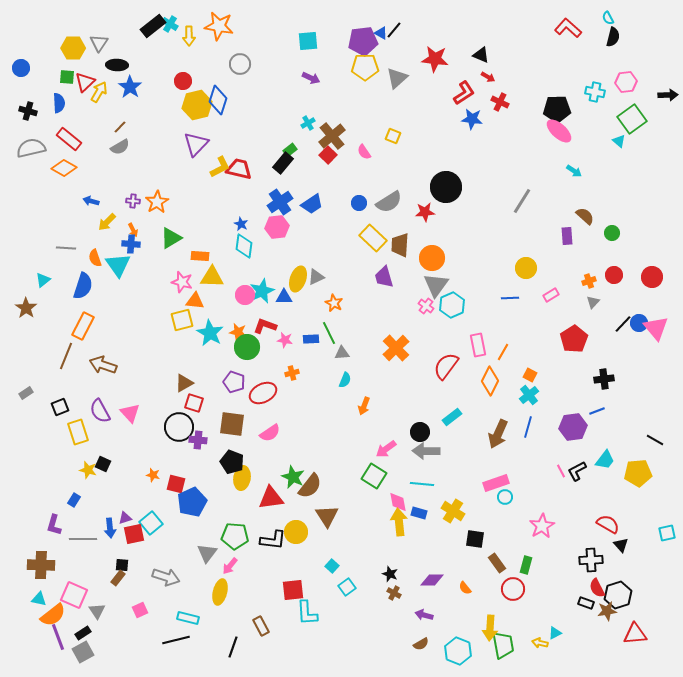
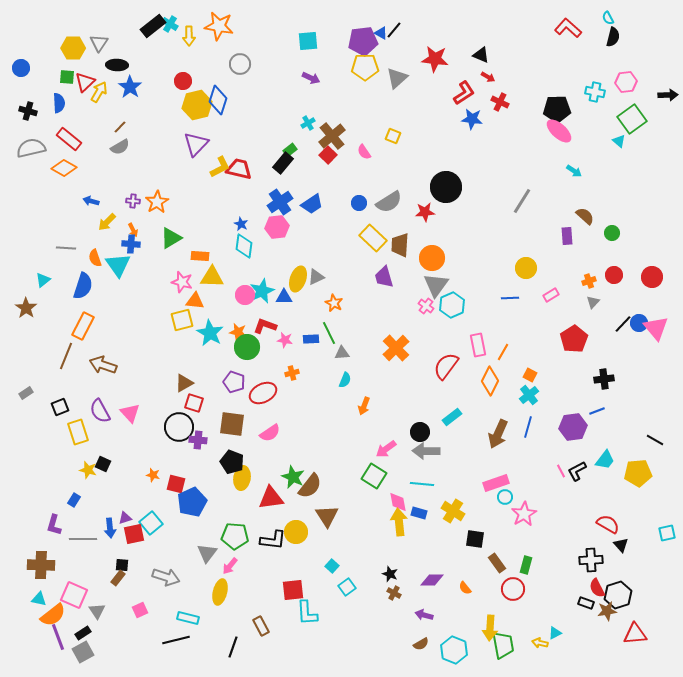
pink star at (542, 526): moved 18 px left, 12 px up
cyan hexagon at (458, 651): moved 4 px left, 1 px up
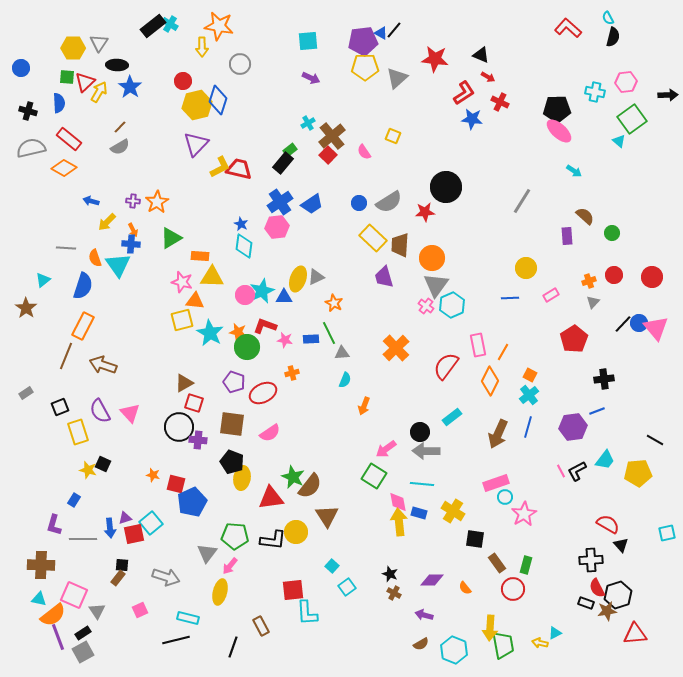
yellow arrow at (189, 36): moved 13 px right, 11 px down
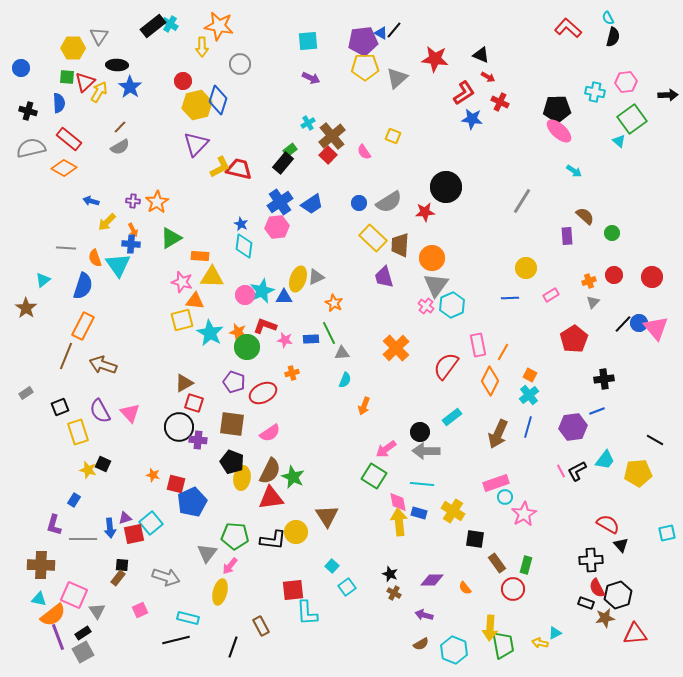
gray triangle at (99, 43): moved 7 px up
brown semicircle at (310, 486): moved 40 px left, 15 px up; rotated 12 degrees counterclockwise
brown star at (607, 611): moved 2 px left, 7 px down
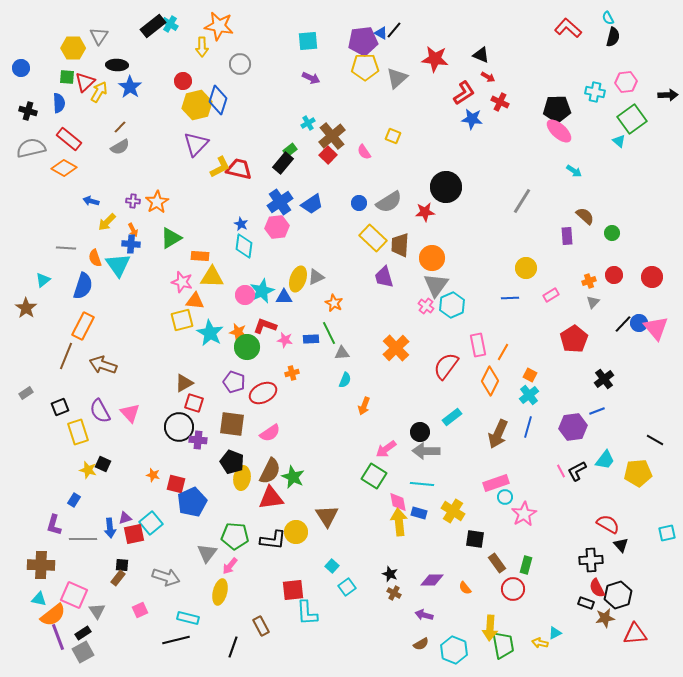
black cross at (604, 379): rotated 30 degrees counterclockwise
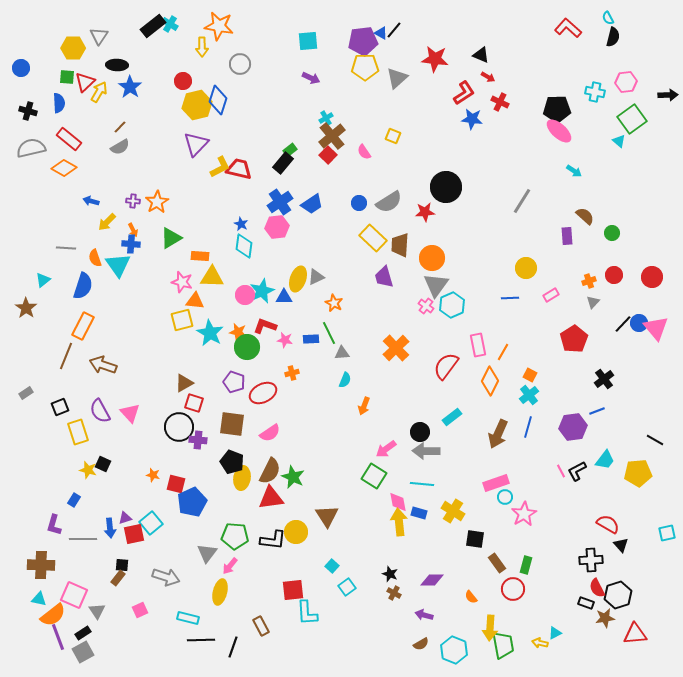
cyan cross at (308, 123): moved 18 px right, 5 px up
orange semicircle at (465, 588): moved 6 px right, 9 px down
black line at (176, 640): moved 25 px right; rotated 12 degrees clockwise
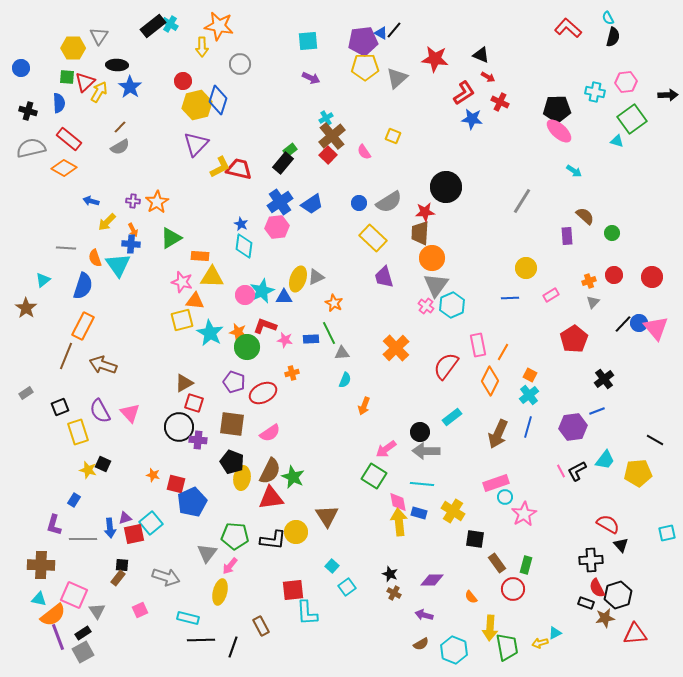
cyan triangle at (619, 141): moved 2 px left; rotated 24 degrees counterclockwise
brown trapezoid at (400, 245): moved 20 px right, 12 px up
yellow arrow at (540, 643): rotated 28 degrees counterclockwise
green trapezoid at (503, 645): moved 4 px right, 2 px down
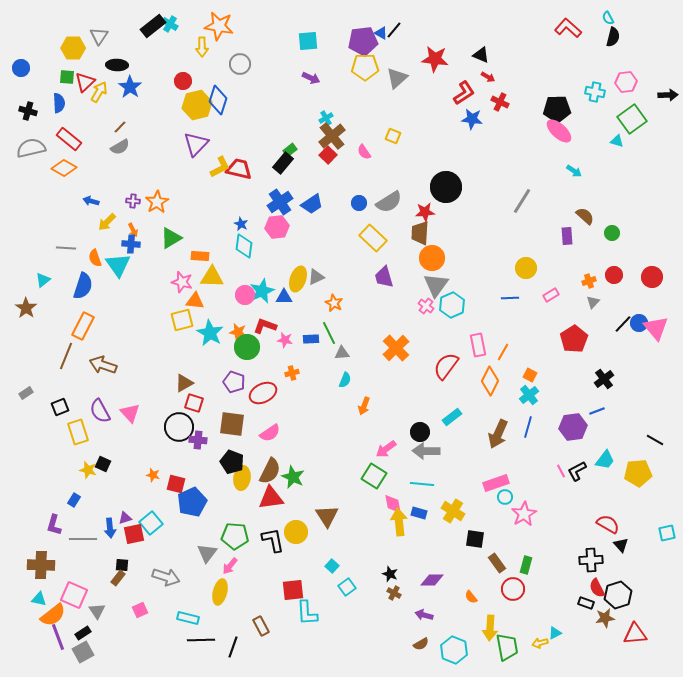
pink diamond at (398, 502): moved 5 px left, 2 px down
black L-shape at (273, 540): rotated 108 degrees counterclockwise
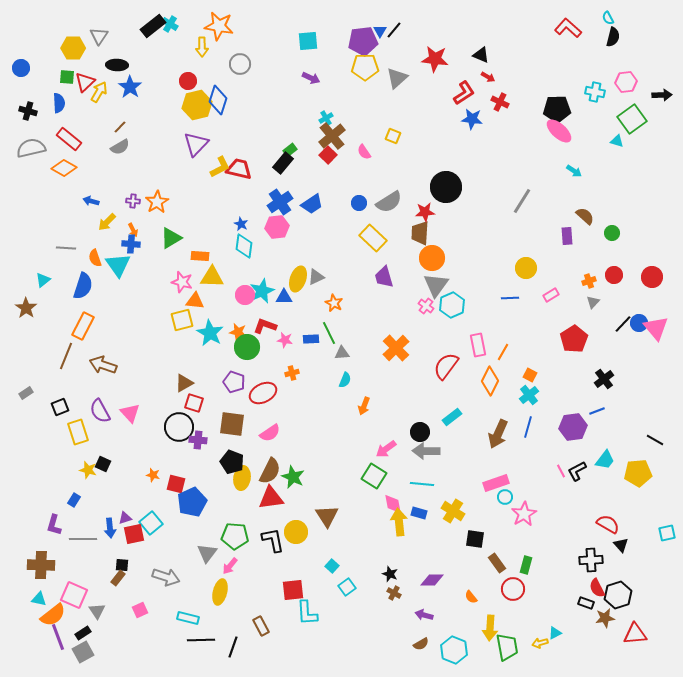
blue triangle at (381, 33): moved 1 px left, 2 px up; rotated 32 degrees clockwise
red circle at (183, 81): moved 5 px right
black arrow at (668, 95): moved 6 px left
